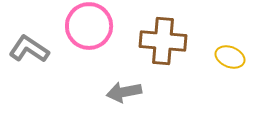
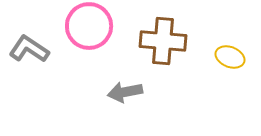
gray arrow: moved 1 px right
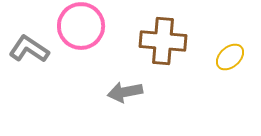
pink circle: moved 8 px left
yellow ellipse: rotated 64 degrees counterclockwise
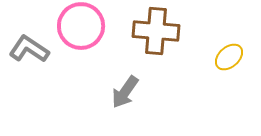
brown cross: moved 7 px left, 10 px up
yellow ellipse: moved 1 px left
gray arrow: rotated 44 degrees counterclockwise
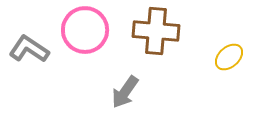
pink circle: moved 4 px right, 4 px down
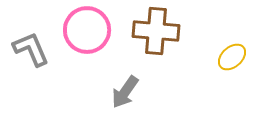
pink circle: moved 2 px right
gray L-shape: moved 2 px right; rotated 33 degrees clockwise
yellow ellipse: moved 3 px right
